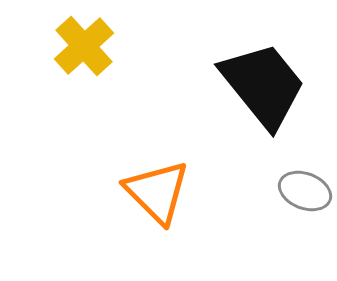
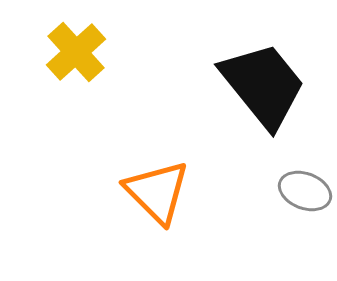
yellow cross: moved 8 px left, 6 px down
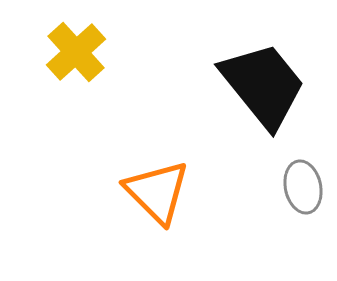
gray ellipse: moved 2 px left, 4 px up; rotated 57 degrees clockwise
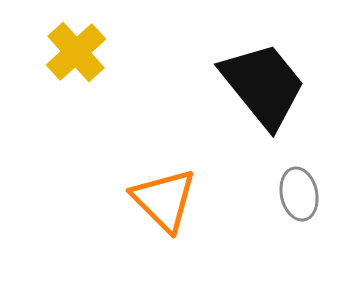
gray ellipse: moved 4 px left, 7 px down
orange triangle: moved 7 px right, 8 px down
